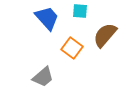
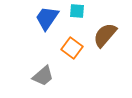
cyan square: moved 3 px left
blue trapezoid: rotated 104 degrees counterclockwise
gray trapezoid: moved 1 px up
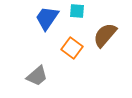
gray trapezoid: moved 6 px left
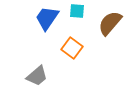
brown semicircle: moved 5 px right, 12 px up
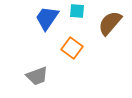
gray trapezoid: rotated 20 degrees clockwise
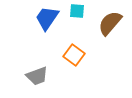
orange square: moved 2 px right, 7 px down
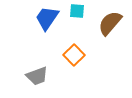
orange square: rotated 10 degrees clockwise
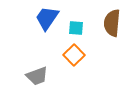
cyan square: moved 1 px left, 17 px down
brown semicircle: moved 2 px right; rotated 36 degrees counterclockwise
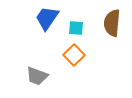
gray trapezoid: rotated 40 degrees clockwise
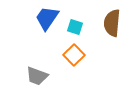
cyan square: moved 1 px left, 1 px up; rotated 14 degrees clockwise
